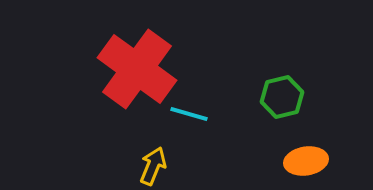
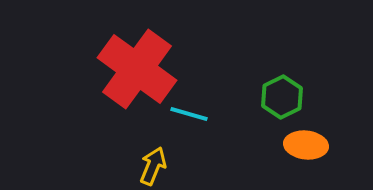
green hexagon: rotated 12 degrees counterclockwise
orange ellipse: moved 16 px up; rotated 15 degrees clockwise
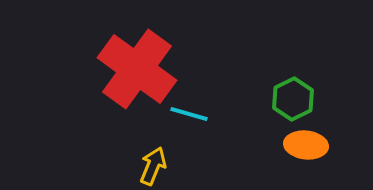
green hexagon: moved 11 px right, 2 px down
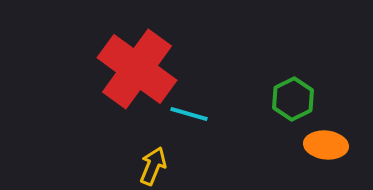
orange ellipse: moved 20 px right
